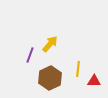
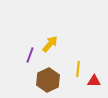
brown hexagon: moved 2 px left, 2 px down
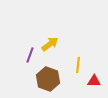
yellow arrow: rotated 12 degrees clockwise
yellow line: moved 4 px up
brown hexagon: moved 1 px up; rotated 15 degrees counterclockwise
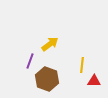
purple line: moved 6 px down
yellow line: moved 4 px right
brown hexagon: moved 1 px left
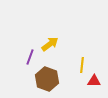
purple line: moved 4 px up
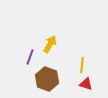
yellow arrow: rotated 24 degrees counterclockwise
red triangle: moved 8 px left, 3 px down; rotated 16 degrees clockwise
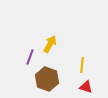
red triangle: moved 3 px down
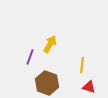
brown hexagon: moved 4 px down
red triangle: moved 3 px right
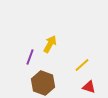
yellow line: rotated 42 degrees clockwise
brown hexagon: moved 4 px left
